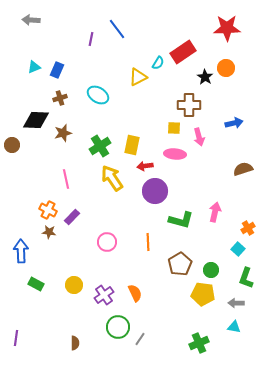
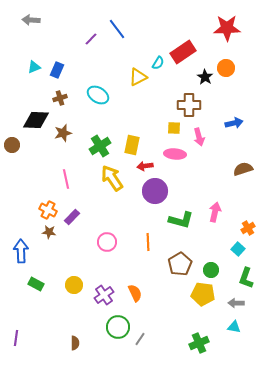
purple line at (91, 39): rotated 32 degrees clockwise
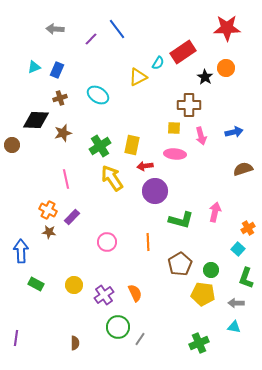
gray arrow at (31, 20): moved 24 px right, 9 px down
blue arrow at (234, 123): moved 9 px down
pink arrow at (199, 137): moved 2 px right, 1 px up
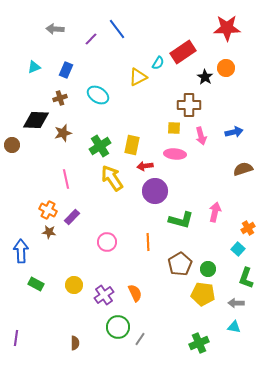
blue rectangle at (57, 70): moved 9 px right
green circle at (211, 270): moved 3 px left, 1 px up
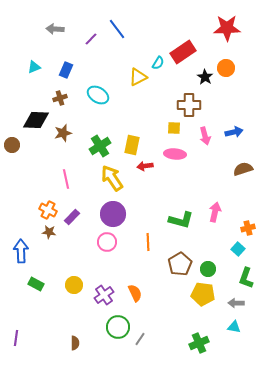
pink arrow at (201, 136): moved 4 px right
purple circle at (155, 191): moved 42 px left, 23 px down
orange cross at (248, 228): rotated 16 degrees clockwise
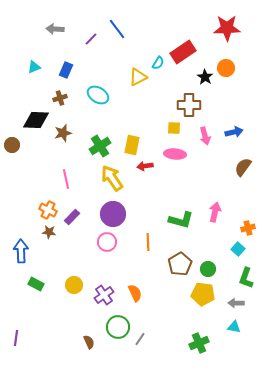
brown semicircle at (243, 169): moved 2 px up; rotated 36 degrees counterclockwise
brown semicircle at (75, 343): moved 14 px right, 1 px up; rotated 24 degrees counterclockwise
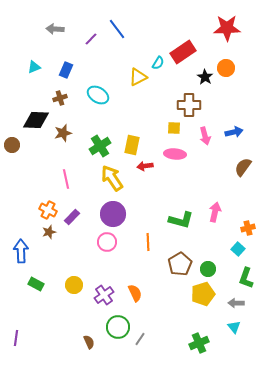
brown star at (49, 232): rotated 24 degrees counterclockwise
yellow pentagon at (203, 294): rotated 25 degrees counterclockwise
cyan triangle at (234, 327): rotated 40 degrees clockwise
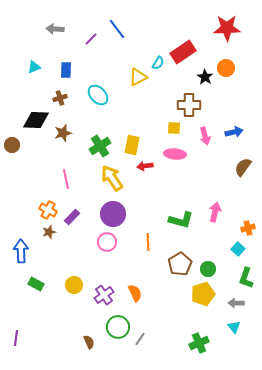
blue rectangle at (66, 70): rotated 21 degrees counterclockwise
cyan ellipse at (98, 95): rotated 15 degrees clockwise
